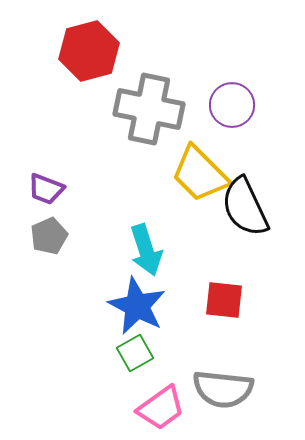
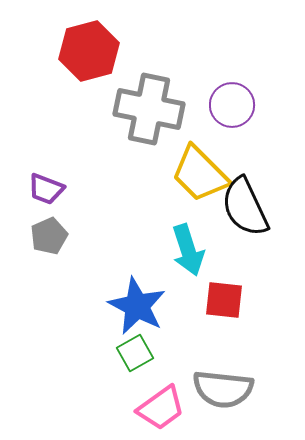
cyan arrow: moved 42 px right
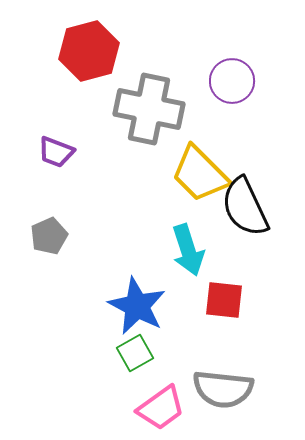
purple circle: moved 24 px up
purple trapezoid: moved 10 px right, 37 px up
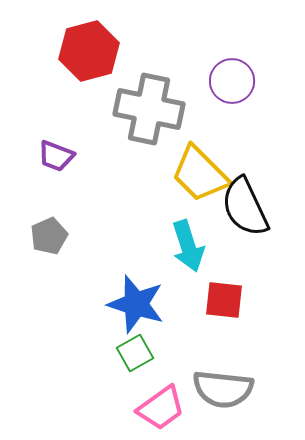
purple trapezoid: moved 4 px down
cyan arrow: moved 4 px up
blue star: moved 1 px left, 2 px up; rotated 10 degrees counterclockwise
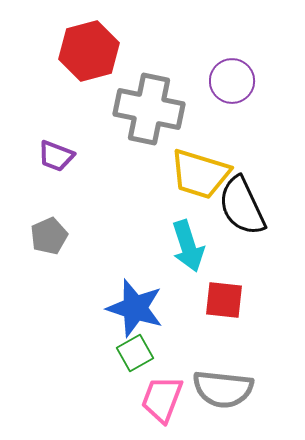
yellow trapezoid: rotated 28 degrees counterclockwise
black semicircle: moved 3 px left, 1 px up
blue star: moved 1 px left, 4 px down
pink trapezoid: moved 1 px right, 9 px up; rotated 147 degrees clockwise
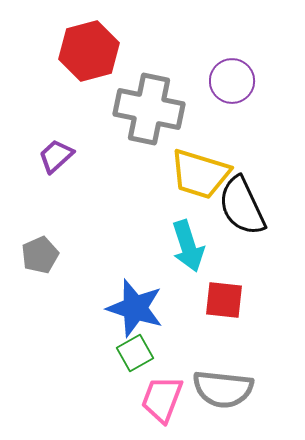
purple trapezoid: rotated 117 degrees clockwise
gray pentagon: moved 9 px left, 19 px down
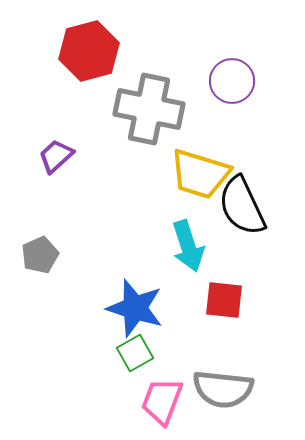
pink trapezoid: moved 2 px down
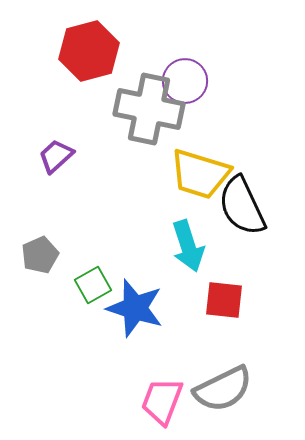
purple circle: moved 47 px left
green square: moved 42 px left, 68 px up
gray semicircle: rotated 32 degrees counterclockwise
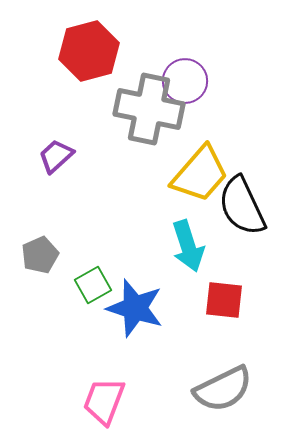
yellow trapezoid: rotated 66 degrees counterclockwise
pink trapezoid: moved 58 px left
